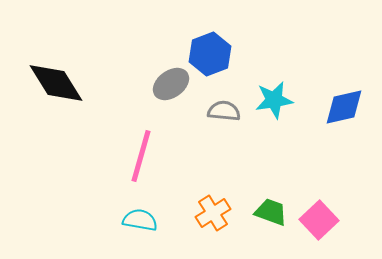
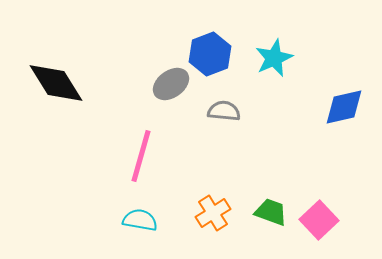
cyan star: moved 42 px up; rotated 15 degrees counterclockwise
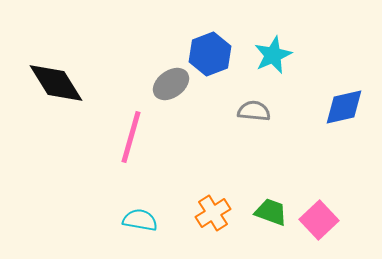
cyan star: moved 1 px left, 3 px up
gray semicircle: moved 30 px right
pink line: moved 10 px left, 19 px up
